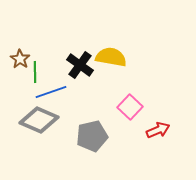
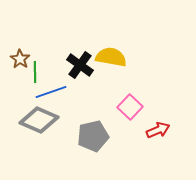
gray pentagon: moved 1 px right
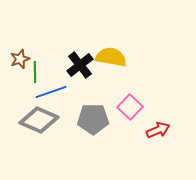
brown star: rotated 18 degrees clockwise
black cross: rotated 16 degrees clockwise
gray pentagon: moved 17 px up; rotated 12 degrees clockwise
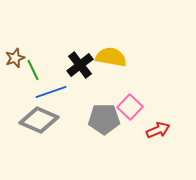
brown star: moved 5 px left, 1 px up
green line: moved 2 px left, 2 px up; rotated 25 degrees counterclockwise
gray pentagon: moved 11 px right
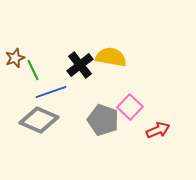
gray pentagon: moved 1 px left, 1 px down; rotated 20 degrees clockwise
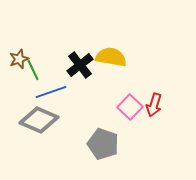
brown star: moved 4 px right, 1 px down
gray pentagon: moved 24 px down
red arrow: moved 4 px left, 25 px up; rotated 130 degrees clockwise
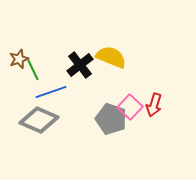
yellow semicircle: rotated 12 degrees clockwise
gray pentagon: moved 8 px right, 25 px up
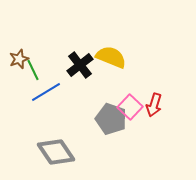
blue line: moved 5 px left; rotated 12 degrees counterclockwise
gray diamond: moved 17 px right, 32 px down; rotated 33 degrees clockwise
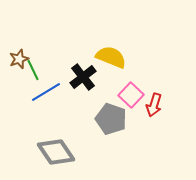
black cross: moved 3 px right, 12 px down
pink square: moved 1 px right, 12 px up
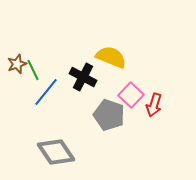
brown star: moved 2 px left, 5 px down
black cross: rotated 24 degrees counterclockwise
blue line: rotated 20 degrees counterclockwise
gray pentagon: moved 2 px left, 4 px up
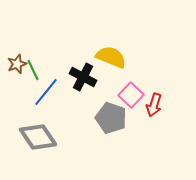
gray pentagon: moved 2 px right, 3 px down
gray diamond: moved 18 px left, 15 px up
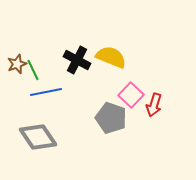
black cross: moved 6 px left, 17 px up
blue line: rotated 40 degrees clockwise
